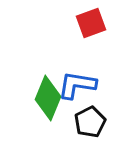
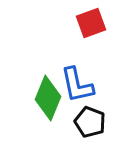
blue L-shape: rotated 111 degrees counterclockwise
black pentagon: rotated 24 degrees counterclockwise
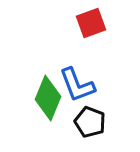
blue L-shape: rotated 9 degrees counterclockwise
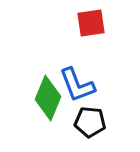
red square: rotated 12 degrees clockwise
black pentagon: rotated 16 degrees counterclockwise
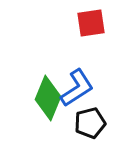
blue L-shape: moved 3 px down; rotated 102 degrees counterclockwise
black pentagon: moved 1 px down; rotated 20 degrees counterclockwise
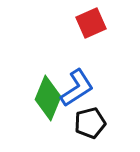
red square: rotated 16 degrees counterclockwise
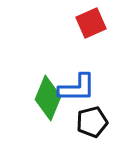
blue L-shape: rotated 33 degrees clockwise
black pentagon: moved 2 px right, 1 px up
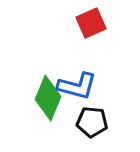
blue L-shape: moved 2 px up; rotated 15 degrees clockwise
black pentagon: rotated 20 degrees clockwise
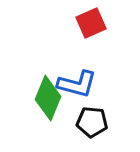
blue L-shape: moved 2 px up
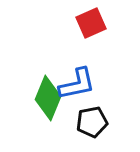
blue L-shape: rotated 27 degrees counterclockwise
black pentagon: rotated 16 degrees counterclockwise
